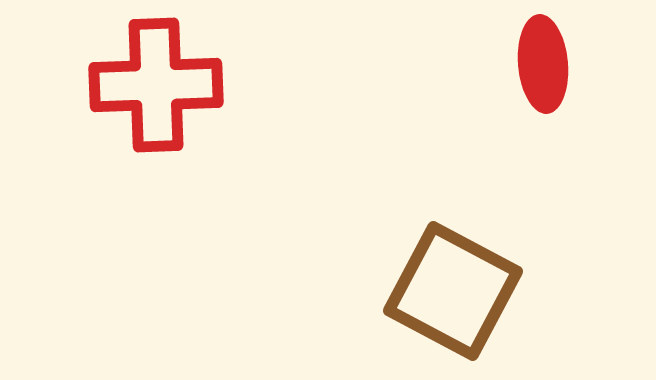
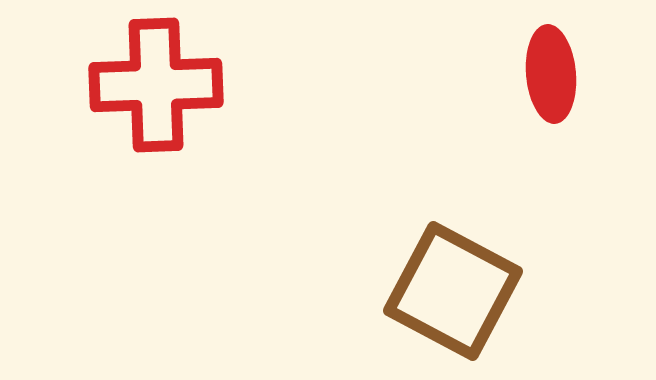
red ellipse: moved 8 px right, 10 px down
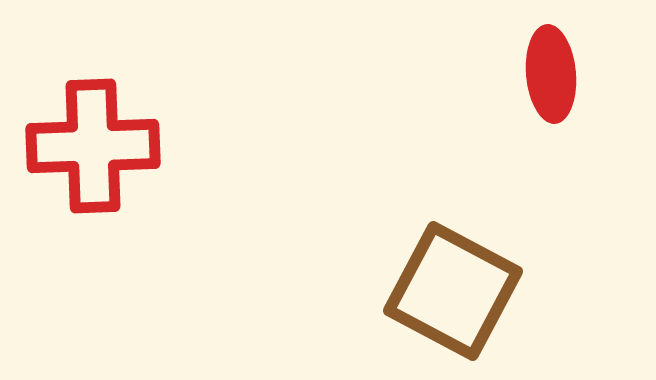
red cross: moved 63 px left, 61 px down
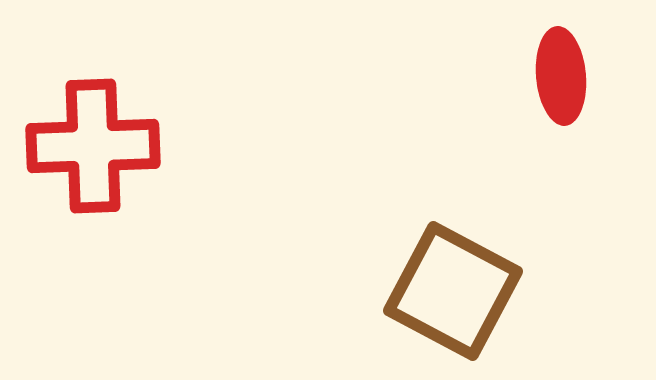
red ellipse: moved 10 px right, 2 px down
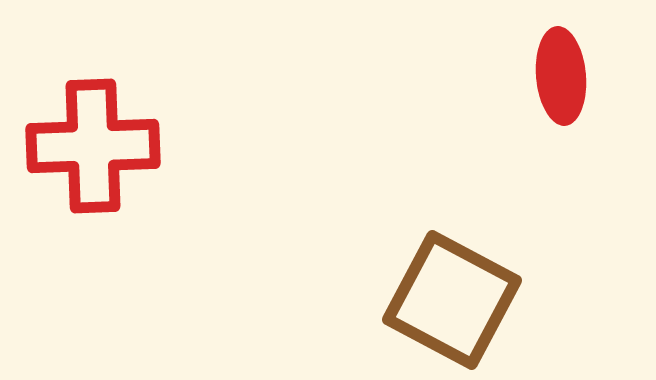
brown square: moved 1 px left, 9 px down
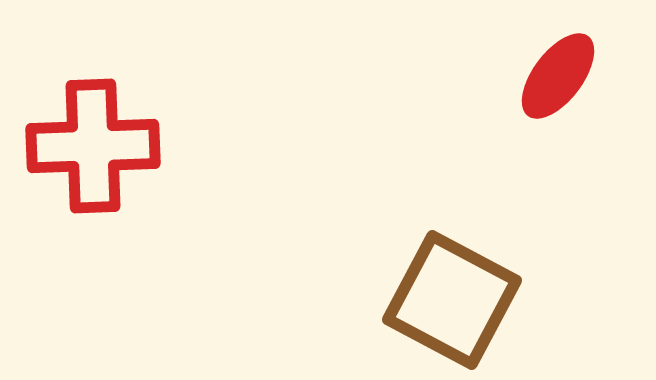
red ellipse: moved 3 px left; rotated 42 degrees clockwise
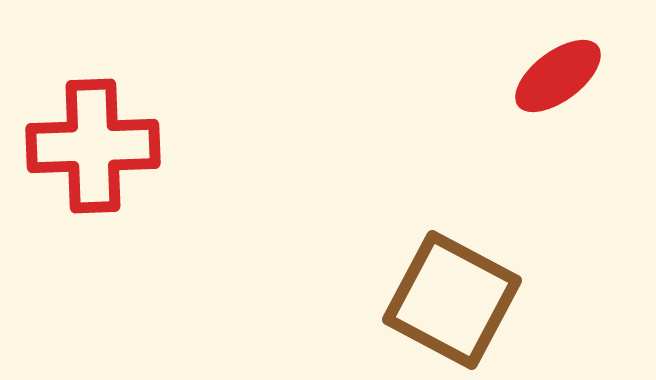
red ellipse: rotated 16 degrees clockwise
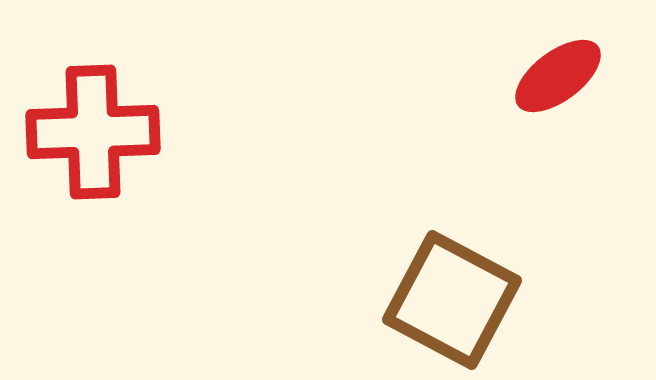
red cross: moved 14 px up
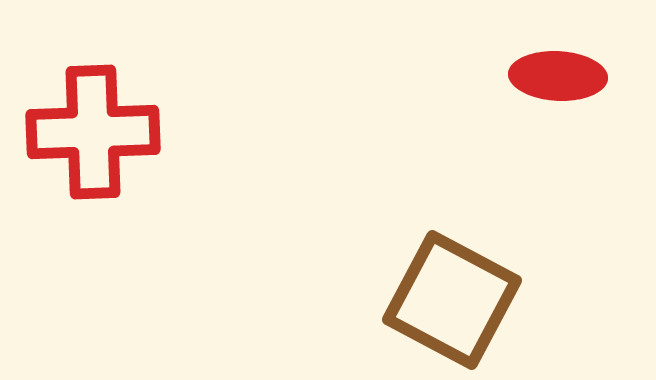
red ellipse: rotated 40 degrees clockwise
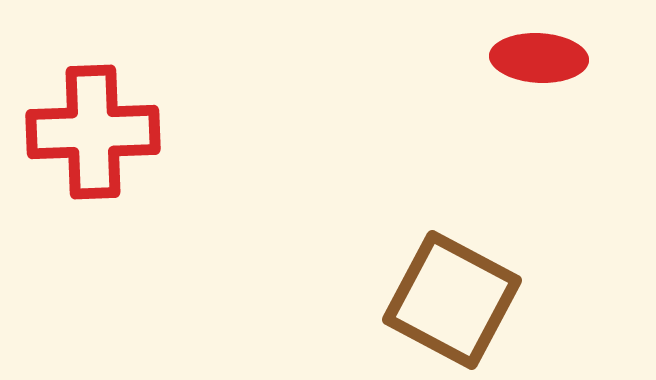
red ellipse: moved 19 px left, 18 px up
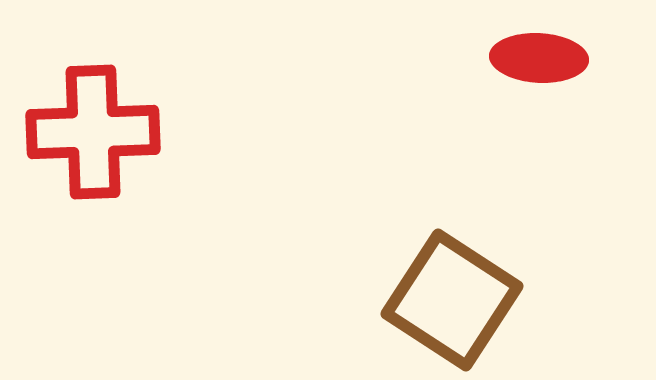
brown square: rotated 5 degrees clockwise
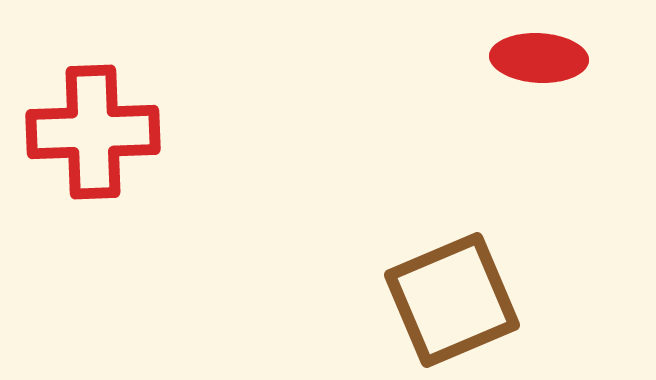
brown square: rotated 34 degrees clockwise
